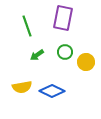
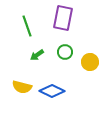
yellow circle: moved 4 px right
yellow semicircle: rotated 24 degrees clockwise
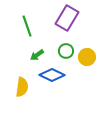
purple rectangle: moved 4 px right; rotated 20 degrees clockwise
green circle: moved 1 px right, 1 px up
yellow circle: moved 3 px left, 5 px up
yellow semicircle: rotated 96 degrees counterclockwise
blue diamond: moved 16 px up
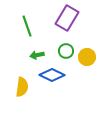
green arrow: rotated 24 degrees clockwise
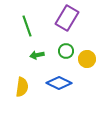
yellow circle: moved 2 px down
blue diamond: moved 7 px right, 8 px down
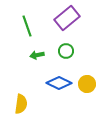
purple rectangle: rotated 20 degrees clockwise
yellow circle: moved 25 px down
yellow semicircle: moved 1 px left, 17 px down
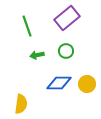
blue diamond: rotated 25 degrees counterclockwise
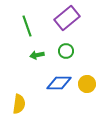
yellow semicircle: moved 2 px left
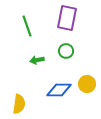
purple rectangle: rotated 40 degrees counterclockwise
green arrow: moved 5 px down
blue diamond: moved 7 px down
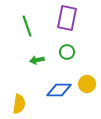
green circle: moved 1 px right, 1 px down
